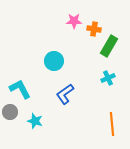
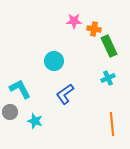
green rectangle: rotated 55 degrees counterclockwise
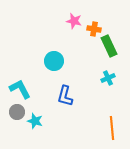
pink star: rotated 14 degrees clockwise
blue L-shape: moved 2 px down; rotated 40 degrees counterclockwise
gray circle: moved 7 px right
orange line: moved 4 px down
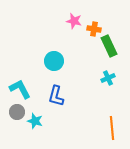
blue L-shape: moved 9 px left
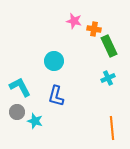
cyan L-shape: moved 2 px up
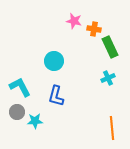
green rectangle: moved 1 px right, 1 px down
cyan star: rotated 21 degrees counterclockwise
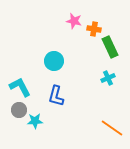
gray circle: moved 2 px right, 2 px up
orange line: rotated 50 degrees counterclockwise
